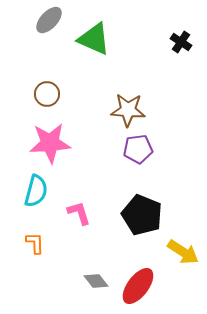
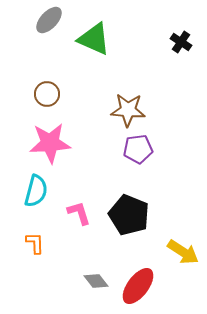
black pentagon: moved 13 px left
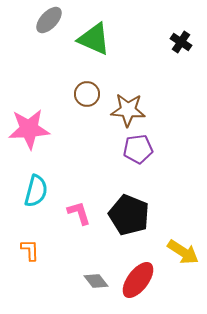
brown circle: moved 40 px right
pink star: moved 21 px left, 14 px up
orange L-shape: moved 5 px left, 7 px down
red ellipse: moved 6 px up
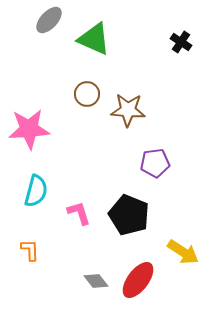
purple pentagon: moved 17 px right, 14 px down
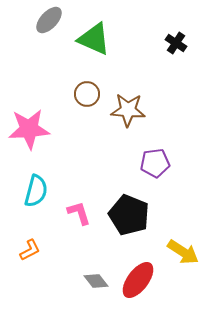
black cross: moved 5 px left, 1 px down
orange L-shape: rotated 65 degrees clockwise
